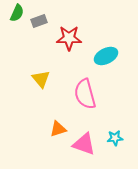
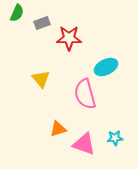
gray rectangle: moved 3 px right, 2 px down
cyan ellipse: moved 11 px down
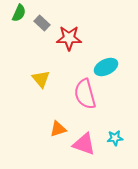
green semicircle: moved 2 px right
gray rectangle: rotated 63 degrees clockwise
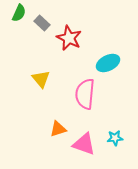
red star: rotated 25 degrees clockwise
cyan ellipse: moved 2 px right, 4 px up
pink semicircle: rotated 20 degrees clockwise
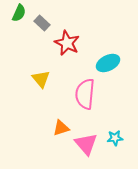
red star: moved 2 px left, 5 px down
orange triangle: moved 3 px right, 1 px up
pink triangle: moved 2 px right; rotated 30 degrees clockwise
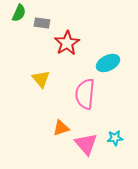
gray rectangle: rotated 35 degrees counterclockwise
red star: rotated 15 degrees clockwise
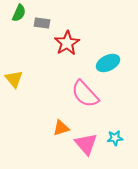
yellow triangle: moved 27 px left
pink semicircle: rotated 48 degrees counterclockwise
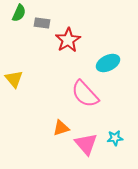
red star: moved 1 px right, 3 px up
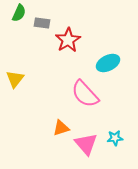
yellow triangle: moved 1 px right; rotated 18 degrees clockwise
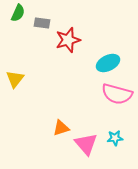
green semicircle: moved 1 px left
red star: rotated 15 degrees clockwise
pink semicircle: moved 32 px right; rotated 32 degrees counterclockwise
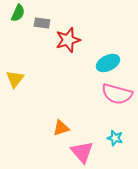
cyan star: rotated 21 degrees clockwise
pink triangle: moved 4 px left, 8 px down
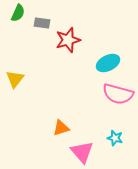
pink semicircle: moved 1 px right
